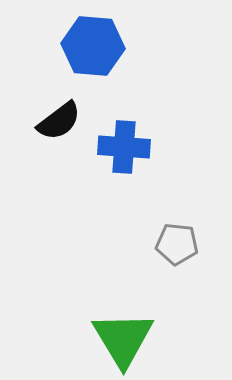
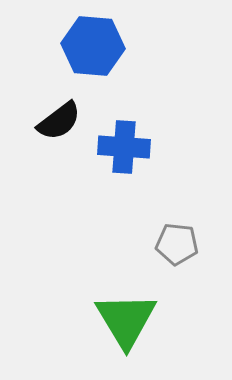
green triangle: moved 3 px right, 19 px up
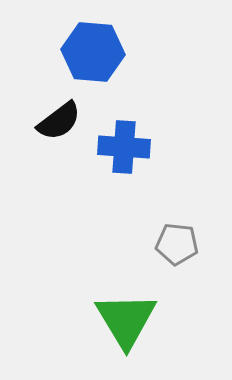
blue hexagon: moved 6 px down
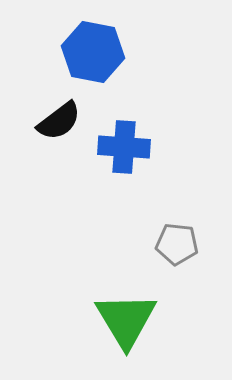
blue hexagon: rotated 6 degrees clockwise
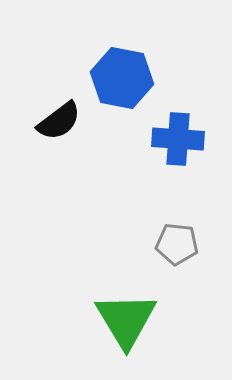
blue hexagon: moved 29 px right, 26 px down
blue cross: moved 54 px right, 8 px up
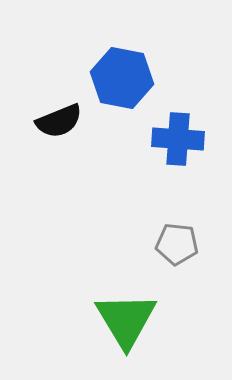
black semicircle: rotated 15 degrees clockwise
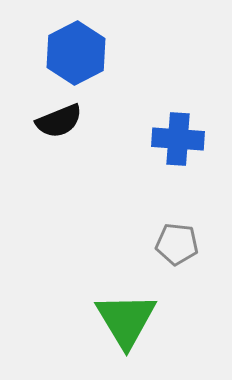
blue hexagon: moved 46 px left, 25 px up; rotated 22 degrees clockwise
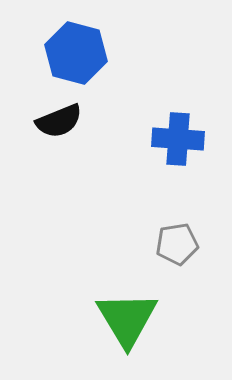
blue hexagon: rotated 18 degrees counterclockwise
gray pentagon: rotated 15 degrees counterclockwise
green triangle: moved 1 px right, 1 px up
